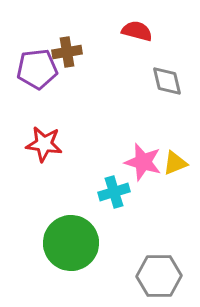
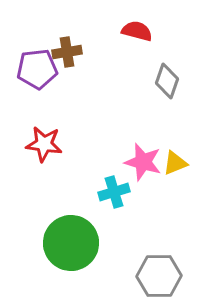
gray diamond: rotated 32 degrees clockwise
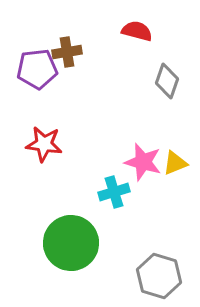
gray hexagon: rotated 18 degrees clockwise
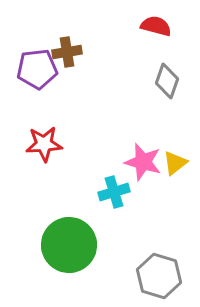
red semicircle: moved 19 px right, 5 px up
red star: rotated 12 degrees counterclockwise
yellow triangle: rotated 16 degrees counterclockwise
green circle: moved 2 px left, 2 px down
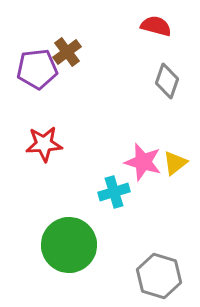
brown cross: rotated 28 degrees counterclockwise
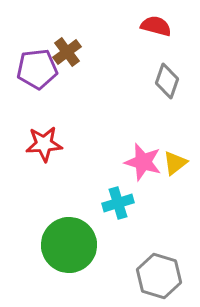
cyan cross: moved 4 px right, 11 px down
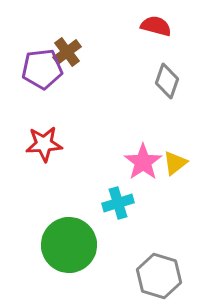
purple pentagon: moved 5 px right
pink star: rotated 21 degrees clockwise
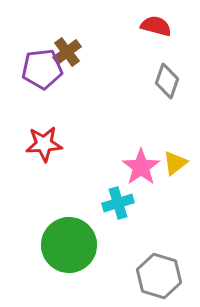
pink star: moved 2 px left, 5 px down
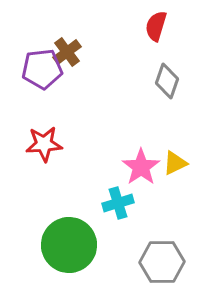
red semicircle: rotated 88 degrees counterclockwise
yellow triangle: rotated 12 degrees clockwise
gray hexagon: moved 3 px right, 14 px up; rotated 18 degrees counterclockwise
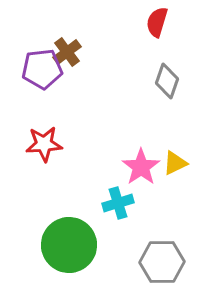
red semicircle: moved 1 px right, 4 px up
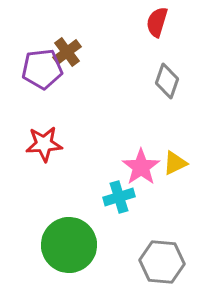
cyan cross: moved 1 px right, 6 px up
gray hexagon: rotated 6 degrees clockwise
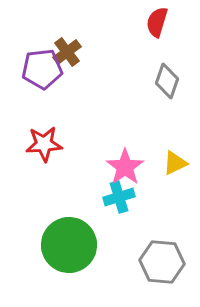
pink star: moved 16 px left
